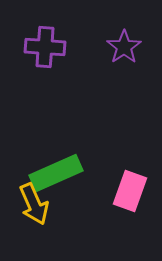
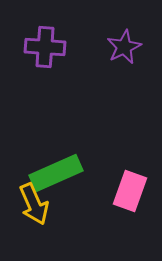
purple star: rotated 8 degrees clockwise
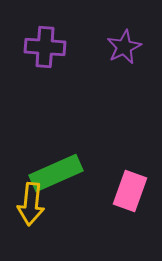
yellow arrow: moved 3 px left; rotated 30 degrees clockwise
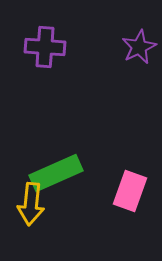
purple star: moved 15 px right
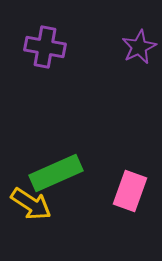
purple cross: rotated 6 degrees clockwise
yellow arrow: rotated 63 degrees counterclockwise
